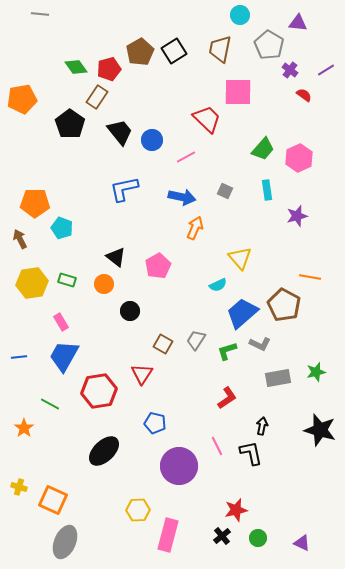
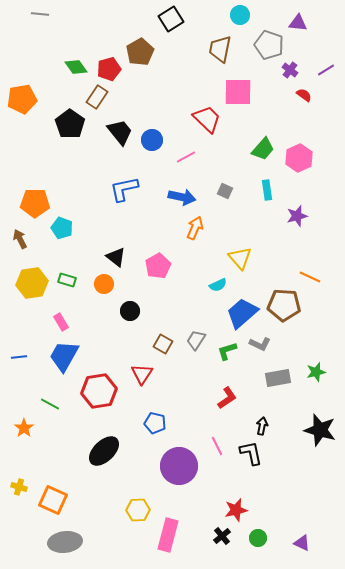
gray pentagon at (269, 45): rotated 12 degrees counterclockwise
black square at (174, 51): moved 3 px left, 32 px up
orange line at (310, 277): rotated 15 degrees clockwise
brown pentagon at (284, 305): rotated 24 degrees counterclockwise
gray ellipse at (65, 542): rotated 60 degrees clockwise
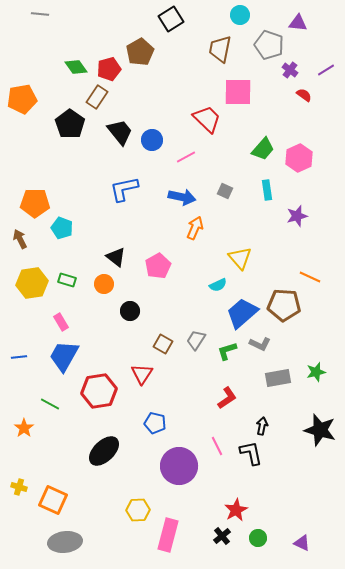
red star at (236, 510): rotated 15 degrees counterclockwise
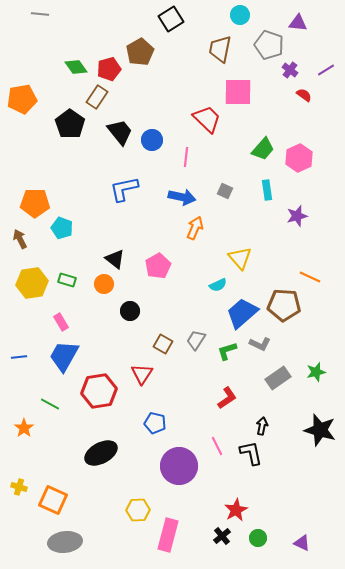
pink line at (186, 157): rotated 54 degrees counterclockwise
black triangle at (116, 257): moved 1 px left, 2 px down
gray rectangle at (278, 378): rotated 25 degrees counterclockwise
black ellipse at (104, 451): moved 3 px left, 2 px down; rotated 16 degrees clockwise
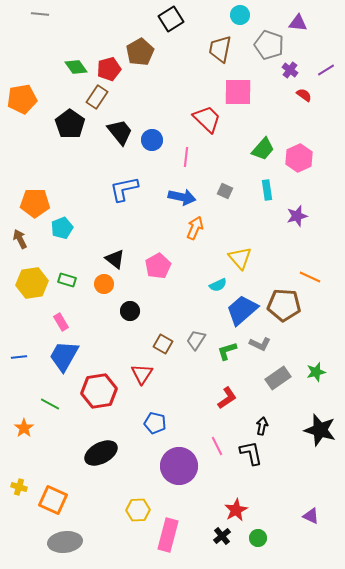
cyan pentagon at (62, 228): rotated 30 degrees clockwise
blue trapezoid at (242, 313): moved 3 px up
purple triangle at (302, 543): moved 9 px right, 27 px up
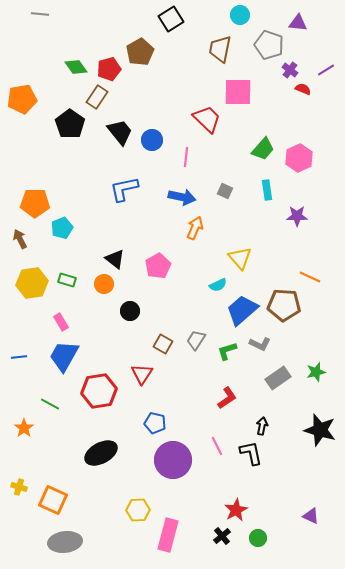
red semicircle at (304, 95): moved 1 px left, 6 px up; rotated 14 degrees counterclockwise
purple star at (297, 216): rotated 15 degrees clockwise
purple circle at (179, 466): moved 6 px left, 6 px up
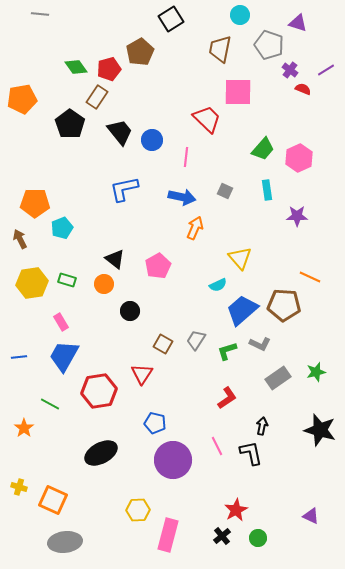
purple triangle at (298, 23): rotated 12 degrees clockwise
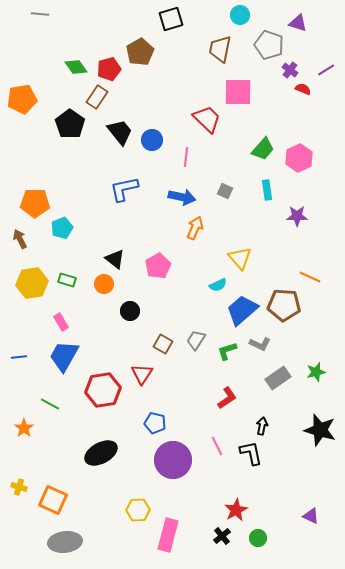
black square at (171, 19): rotated 15 degrees clockwise
red hexagon at (99, 391): moved 4 px right, 1 px up
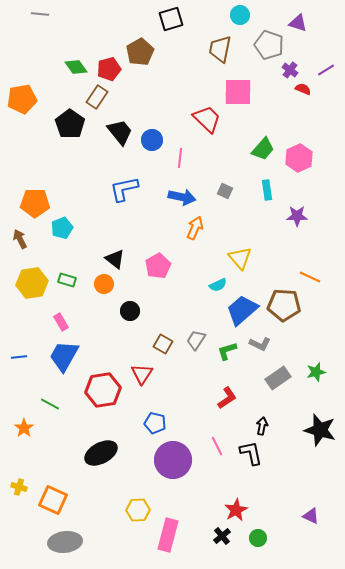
pink line at (186, 157): moved 6 px left, 1 px down
